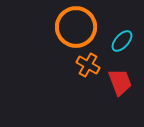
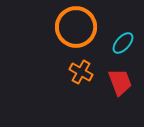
cyan ellipse: moved 1 px right, 2 px down
orange cross: moved 7 px left, 7 px down
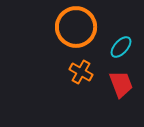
cyan ellipse: moved 2 px left, 4 px down
red trapezoid: moved 1 px right, 2 px down
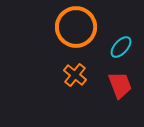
orange cross: moved 6 px left, 3 px down; rotated 10 degrees clockwise
red trapezoid: moved 1 px left, 1 px down
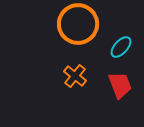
orange circle: moved 2 px right, 3 px up
orange cross: moved 1 px down
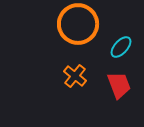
red trapezoid: moved 1 px left
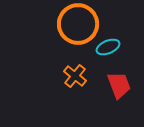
cyan ellipse: moved 13 px left; rotated 25 degrees clockwise
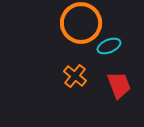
orange circle: moved 3 px right, 1 px up
cyan ellipse: moved 1 px right, 1 px up
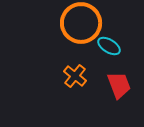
cyan ellipse: rotated 55 degrees clockwise
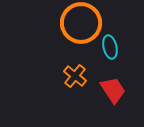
cyan ellipse: moved 1 px right, 1 px down; rotated 45 degrees clockwise
red trapezoid: moved 6 px left, 5 px down; rotated 12 degrees counterclockwise
